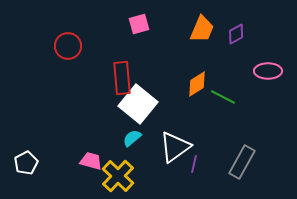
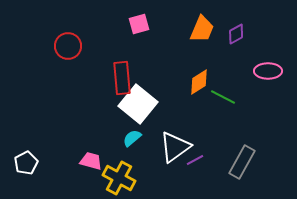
orange diamond: moved 2 px right, 2 px up
purple line: moved 1 px right, 4 px up; rotated 48 degrees clockwise
yellow cross: moved 1 px right, 2 px down; rotated 16 degrees counterclockwise
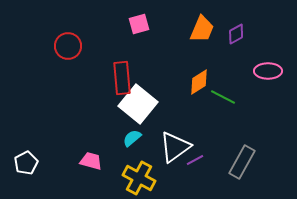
yellow cross: moved 20 px right
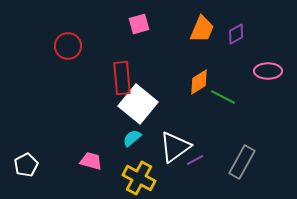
white pentagon: moved 2 px down
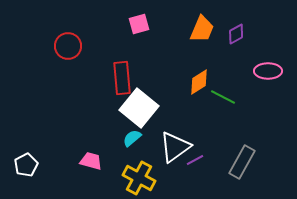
white square: moved 1 px right, 4 px down
